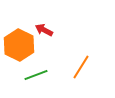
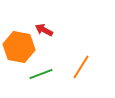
orange hexagon: moved 2 px down; rotated 16 degrees counterclockwise
green line: moved 5 px right, 1 px up
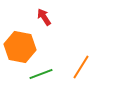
red arrow: moved 13 px up; rotated 30 degrees clockwise
orange hexagon: moved 1 px right
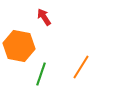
orange hexagon: moved 1 px left, 1 px up
green line: rotated 50 degrees counterclockwise
